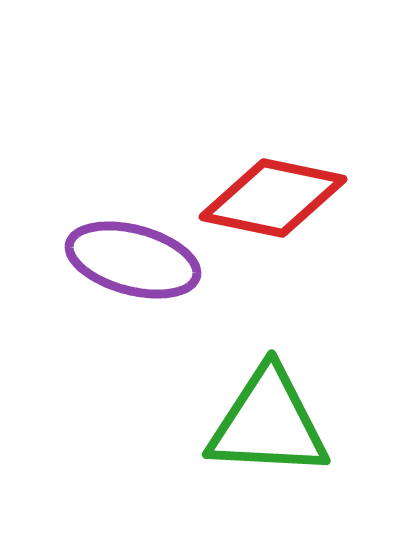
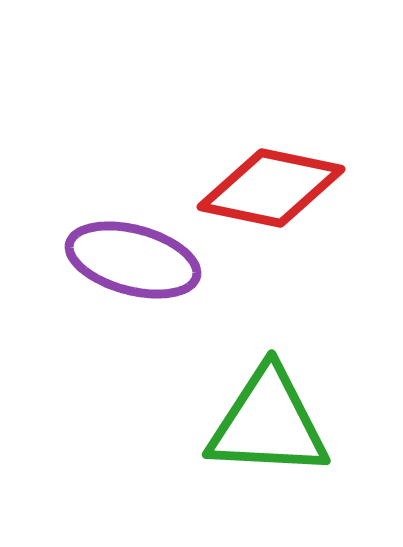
red diamond: moved 2 px left, 10 px up
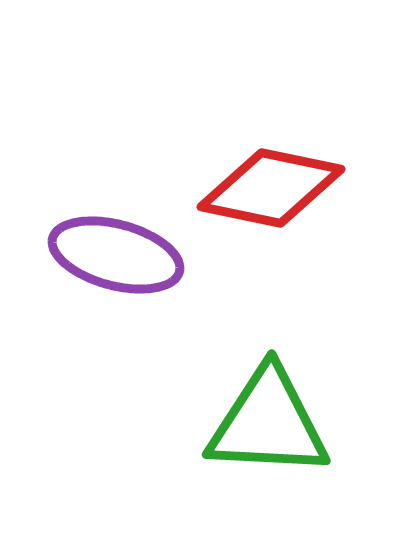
purple ellipse: moved 17 px left, 5 px up
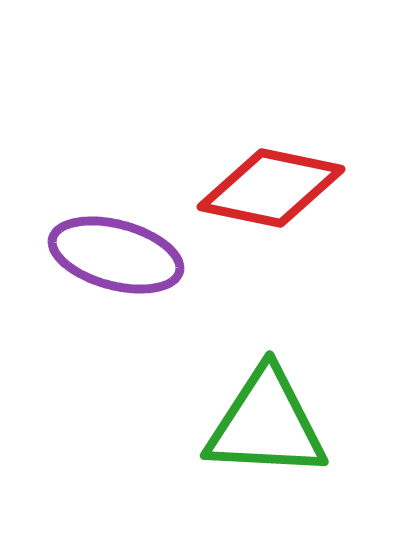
green triangle: moved 2 px left, 1 px down
